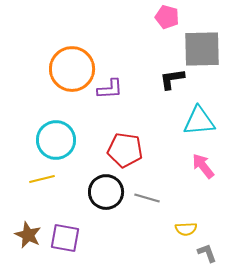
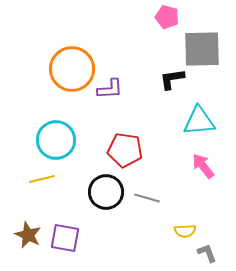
yellow semicircle: moved 1 px left, 2 px down
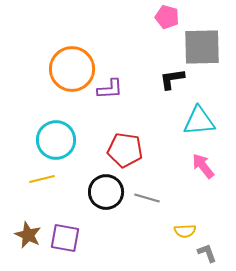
gray square: moved 2 px up
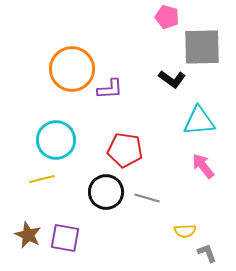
black L-shape: rotated 136 degrees counterclockwise
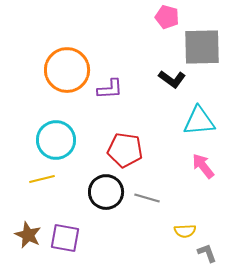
orange circle: moved 5 px left, 1 px down
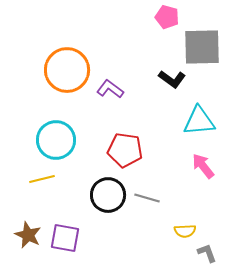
purple L-shape: rotated 140 degrees counterclockwise
black circle: moved 2 px right, 3 px down
